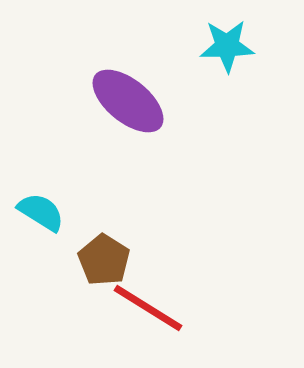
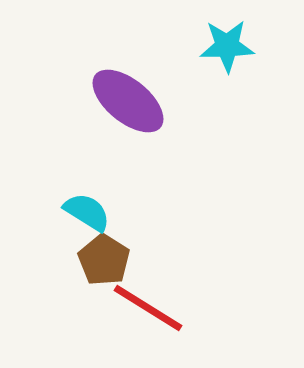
cyan semicircle: moved 46 px right
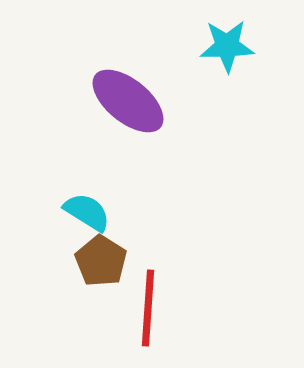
brown pentagon: moved 3 px left, 1 px down
red line: rotated 62 degrees clockwise
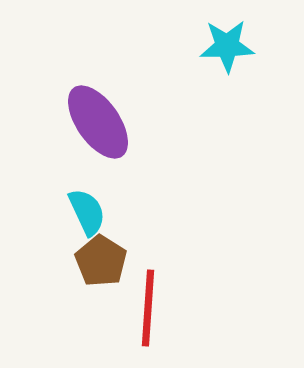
purple ellipse: moved 30 px left, 21 px down; rotated 16 degrees clockwise
cyan semicircle: rotated 33 degrees clockwise
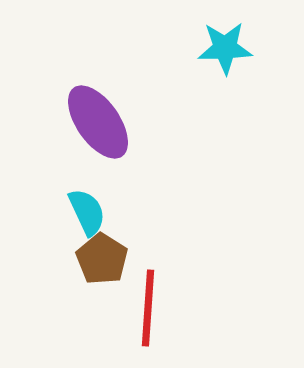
cyan star: moved 2 px left, 2 px down
brown pentagon: moved 1 px right, 2 px up
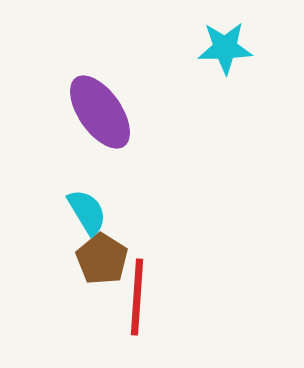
purple ellipse: moved 2 px right, 10 px up
cyan semicircle: rotated 6 degrees counterclockwise
red line: moved 11 px left, 11 px up
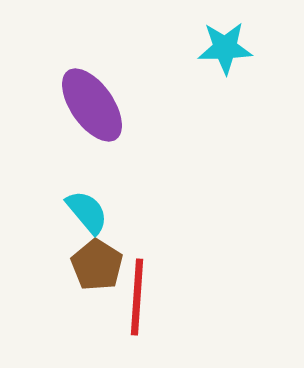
purple ellipse: moved 8 px left, 7 px up
cyan semicircle: rotated 9 degrees counterclockwise
brown pentagon: moved 5 px left, 6 px down
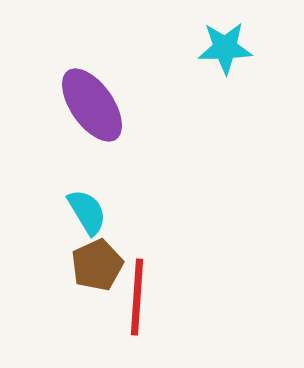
cyan semicircle: rotated 9 degrees clockwise
brown pentagon: rotated 15 degrees clockwise
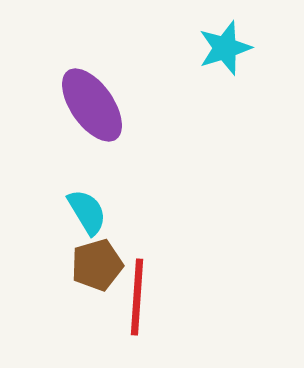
cyan star: rotated 16 degrees counterclockwise
brown pentagon: rotated 9 degrees clockwise
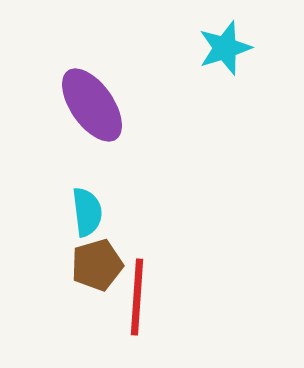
cyan semicircle: rotated 24 degrees clockwise
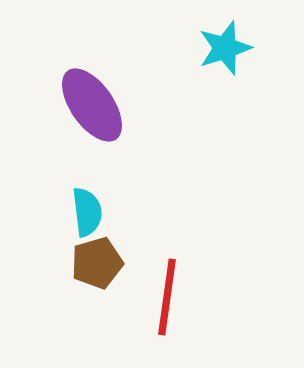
brown pentagon: moved 2 px up
red line: moved 30 px right; rotated 4 degrees clockwise
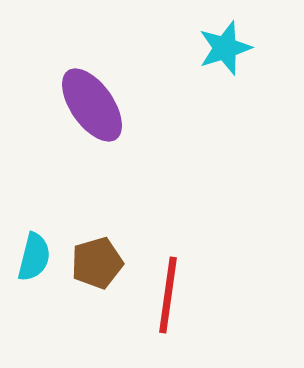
cyan semicircle: moved 53 px left, 45 px down; rotated 21 degrees clockwise
red line: moved 1 px right, 2 px up
